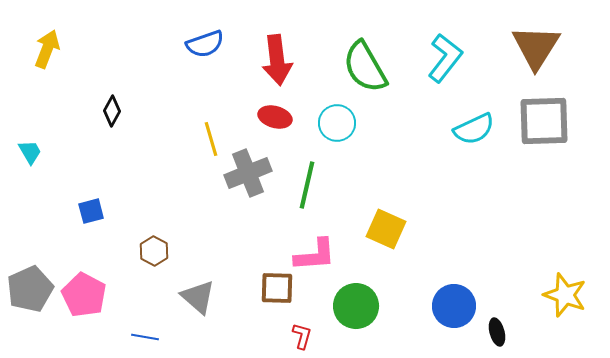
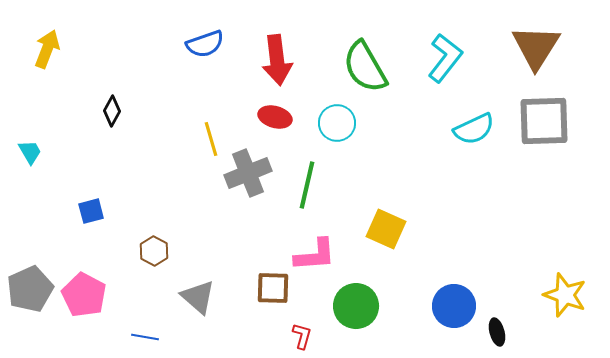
brown square: moved 4 px left
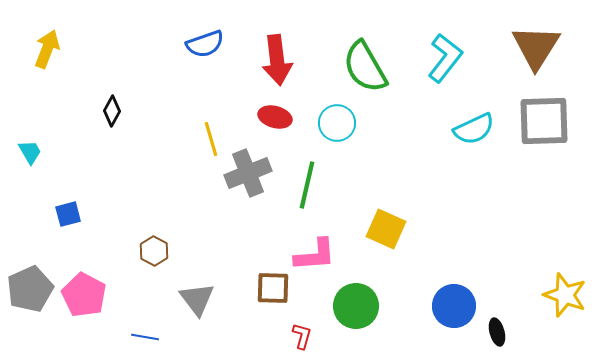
blue square: moved 23 px left, 3 px down
gray triangle: moved 1 px left, 2 px down; rotated 12 degrees clockwise
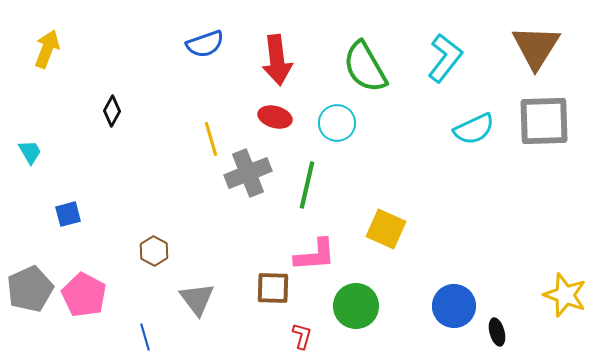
blue line: rotated 64 degrees clockwise
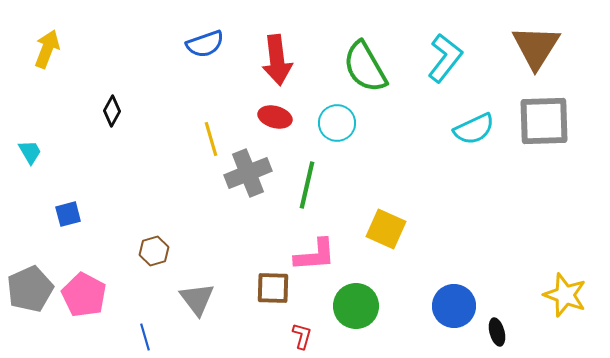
brown hexagon: rotated 16 degrees clockwise
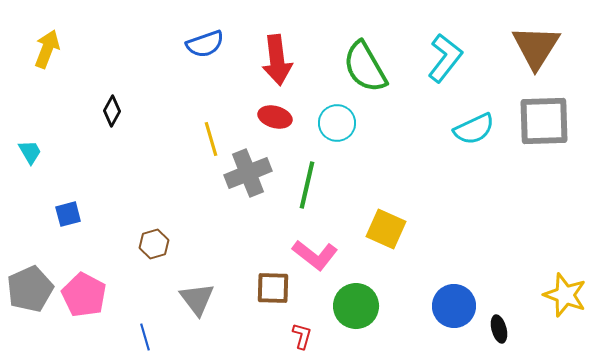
brown hexagon: moved 7 px up
pink L-shape: rotated 42 degrees clockwise
black ellipse: moved 2 px right, 3 px up
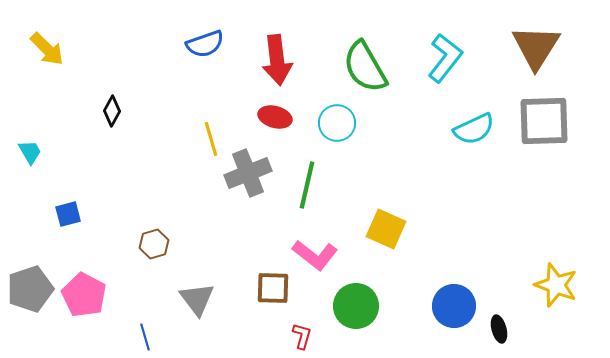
yellow arrow: rotated 114 degrees clockwise
gray pentagon: rotated 6 degrees clockwise
yellow star: moved 9 px left, 10 px up
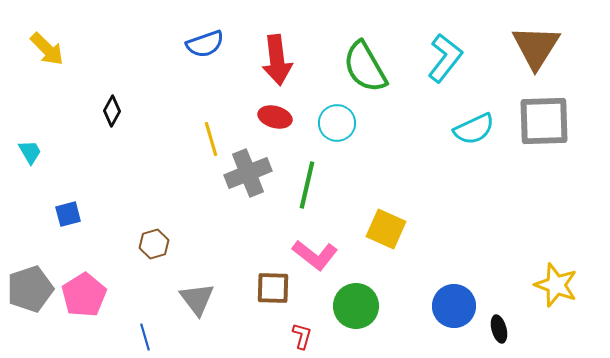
pink pentagon: rotated 12 degrees clockwise
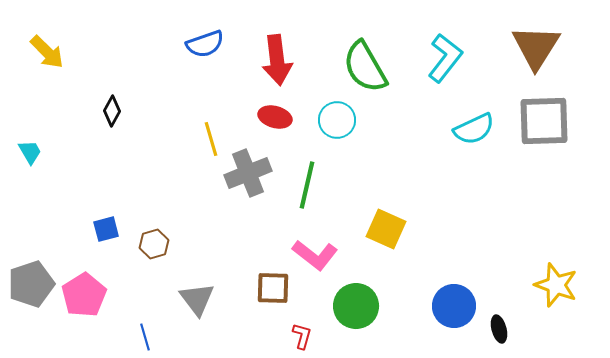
yellow arrow: moved 3 px down
cyan circle: moved 3 px up
blue square: moved 38 px right, 15 px down
gray pentagon: moved 1 px right, 5 px up
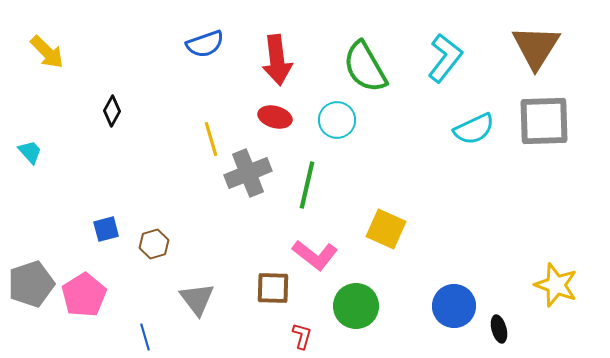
cyan trapezoid: rotated 12 degrees counterclockwise
